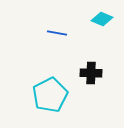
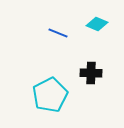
cyan diamond: moved 5 px left, 5 px down
blue line: moved 1 px right; rotated 12 degrees clockwise
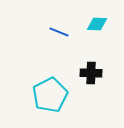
cyan diamond: rotated 20 degrees counterclockwise
blue line: moved 1 px right, 1 px up
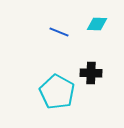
cyan pentagon: moved 7 px right, 3 px up; rotated 16 degrees counterclockwise
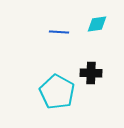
cyan diamond: rotated 10 degrees counterclockwise
blue line: rotated 18 degrees counterclockwise
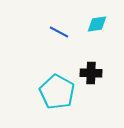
blue line: rotated 24 degrees clockwise
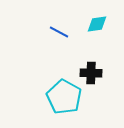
cyan pentagon: moved 7 px right, 5 px down
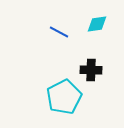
black cross: moved 3 px up
cyan pentagon: rotated 16 degrees clockwise
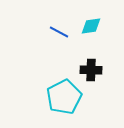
cyan diamond: moved 6 px left, 2 px down
